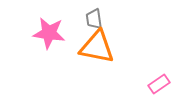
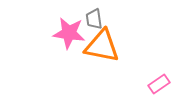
pink star: moved 20 px right
orange triangle: moved 5 px right, 1 px up
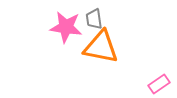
pink star: moved 3 px left, 6 px up
orange triangle: moved 1 px left, 1 px down
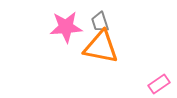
gray trapezoid: moved 6 px right, 3 px down; rotated 10 degrees counterclockwise
pink star: rotated 12 degrees counterclockwise
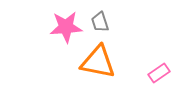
orange triangle: moved 3 px left, 15 px down
pink rectangle: moved 11 px up
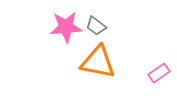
gray trapezoid: moved 4 px left, 4 px down; rotated 35 degrees counterclockwise
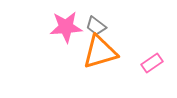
orange triangle: moved 2 px right, 10 px up; rotated 27 degrees counterclockwise
pink rectangle: moved 7 px left, 10 px up
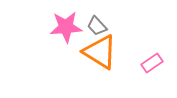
gray trapezoid: moved 1 px right; rotated 10 degrees clockwise
orange triangle: rotated 48 degrees clockwise
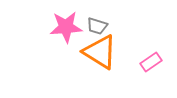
gray trapezoid: rotated 30 degrees counterclockwise
pink rectangle: moved 1 px left, 1 px up
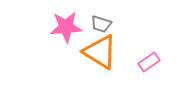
gray trapezoid: moved 4 px right, 2 px up
pink rectangle: moved 2 px left
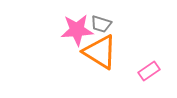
pink star: moved 11 px right, 3 px down
pink rectangle: moved 9 px down
